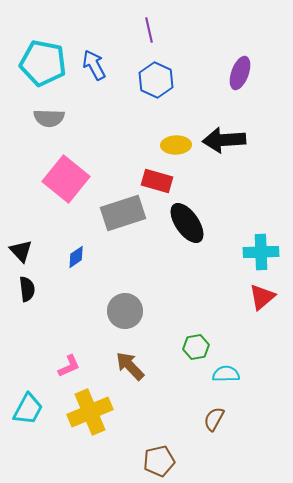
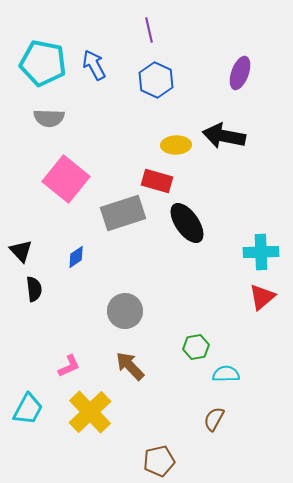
black arrow: moved 4 px up; rotated 15 degrees clockwise
black semicircle: moved 7 px right
yellow cross: rotated 21 degrees counterclockwise
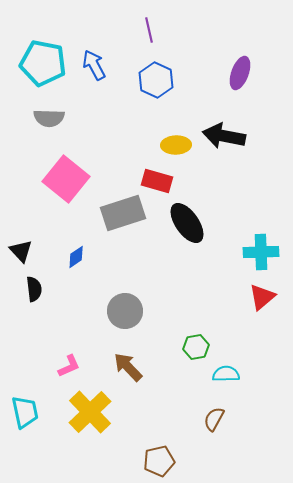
brown arrow: moved 2 px left, 1 px down
cyan trapezoid: moved 3 px left, 3 px down; rotated 40 degrees counterclockwise
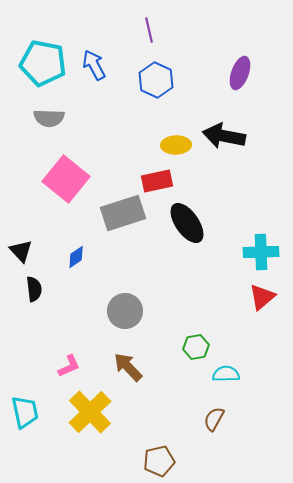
red rectangle: rotated 28 degrees counterclockwise
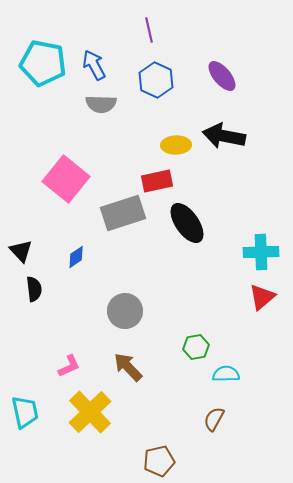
purple ellipse: moved 18 px left, 3 px down; rotated 60 degrees counterclockwise
gray semicircle: moved 52 px right, 14 px up
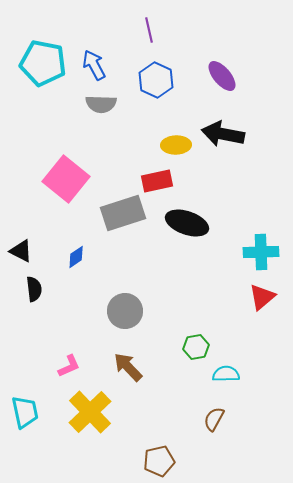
black arrow: moved 1 px left, 2 px up
black ellipse: rotated 36 degrees counterclockwise
black triangle: rotated 20 degrees counterclockwise
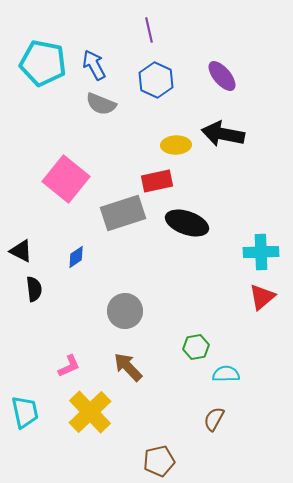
gray semicircle: rotated 20 degrees clockwise
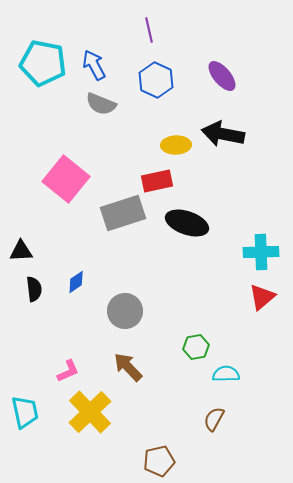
black triangle: rotated 30 degrees counterclockwise
blue diamond: moved 25 px down
pink L-shape: moved 1 px left, 5 px down
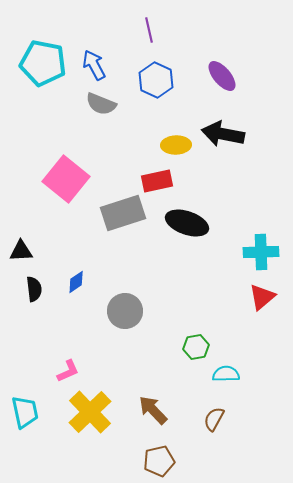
brown arrow: moved 25 px right, 43 px down
